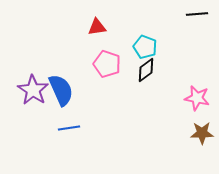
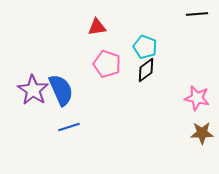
blue line: moved 1 px up; rotated 10 degrees counterclockwise
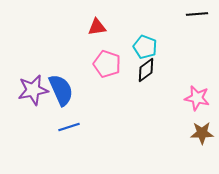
purple star: rotated 28 degrees clockwise
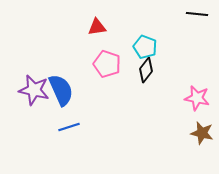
black line: rotated 10 degrees clockwise
black diamond: rotated 15 degrees counterclockwise
purple star: moved 1 px right; rotated 24 degrees clockwise
brown star: rotated 15 degrees clockwise
